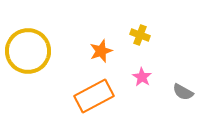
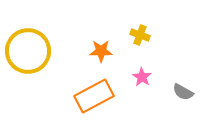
orange star: rotated 20 degrees clockwise
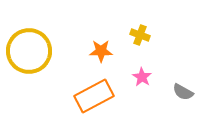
yellow circle: moved 1 px right
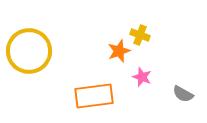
orange star: moved 18 px right; rotated 20 degrees counterclockwise
pink star: rotated 12 degrees counterclockwise
gray semicircle: moved 2 px down
orange rectangle: rotated 21 degrees clockwise
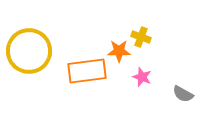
yellow cross: moved 1 px right, 2 px down
orange star: rotated 20 degrees clockwise
orange rectangle: moved 7 px left, 25 px up
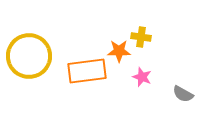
yellow cross: rotated 12 degrees counterclockwise
yellow circle: moved 5 px down
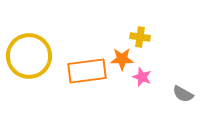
yellow cross: moved 1 px left
orange star: moved 3 px right, 8 px down
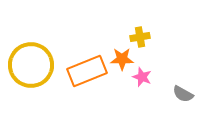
yellow cross: rotated 18 degrees counterclockwise
yellow circle: moved 2 px right, 9 px down
orange rectangle: rotated 15 degrees counterclockwise
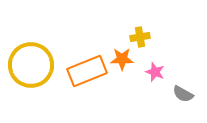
pink star: moved 13 px right, 5 px up
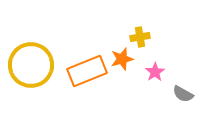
orange star: rotated 15 degrees counterclockwise
pink star: rotated 18 degrees clockwise
